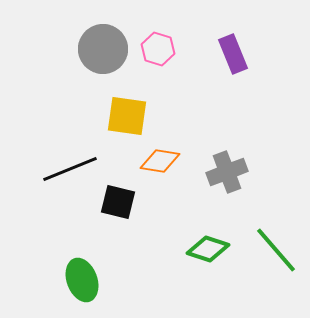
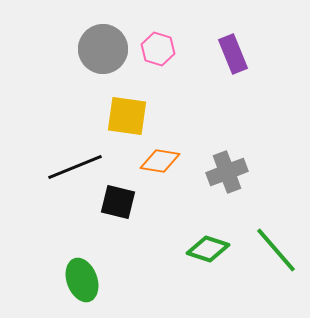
black line: moved 5 px right, 2 px up
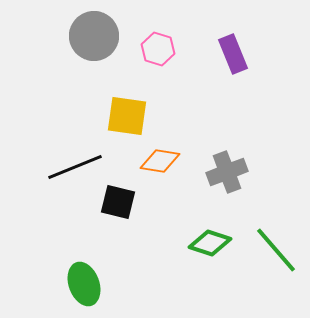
gray circle: moved 9 px left, 13 px up
green diamond: moved 2 px right, 6 px up
green ellipse: moved 2 px right, 4 px down
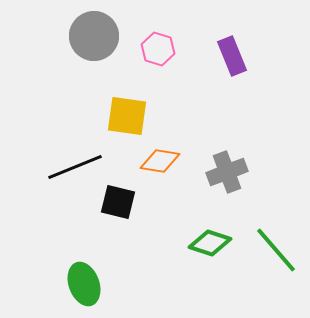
purple rectangle: moved 1 px left, 2 px down
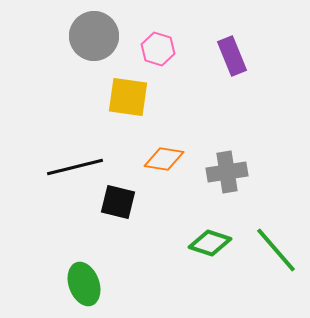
yellow square: moved 1 px right, 19 px up
orange diamond: moved 4 px right, 2 px up
black line: rotated 8 degrees clockwise
gray cross: rotated 12 degrees clockwise
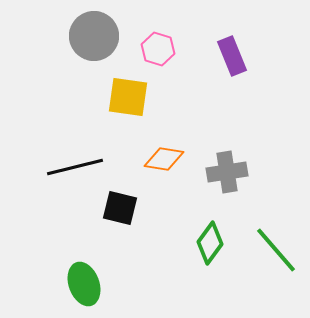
black square: moved 2 px right, 6 px down
green diamond: rotated 72 degrees counterclockwise
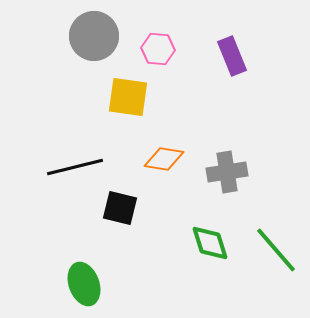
pink hexagon: rotated 12 degrees counterclockwise
green diamond: rotated 54 degrees counterclockwise
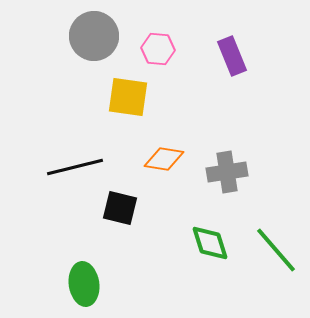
green ellipse: rotated 12 degrees clockwise
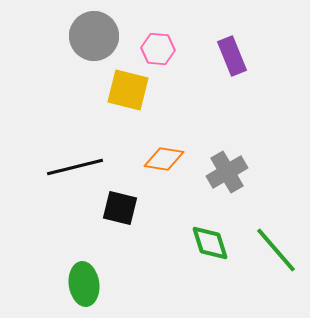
yellow square: moved 7 px up; rotated 6 degrees clockwise
gray cross: rotated 21 degrees counterclockwise
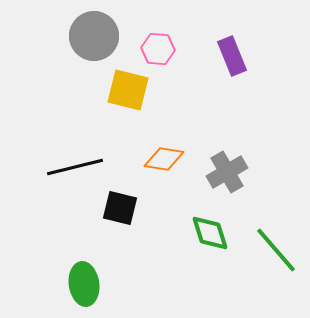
green diamond: moved 10 px up
